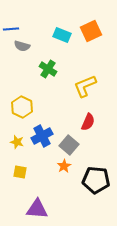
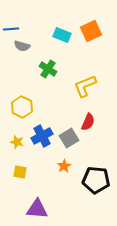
gray square: moved 7 px up; rotated 18 degrees clockwise
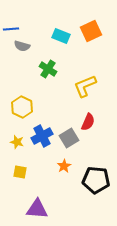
cyan rectangle: moved 1 px left, 1 px down
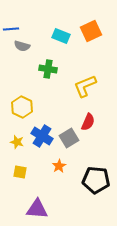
green cross: rotated 24 degrees counterclockwise
blue cross: rotated 30 degrees counterclockwise
orange star: moved 5 px left
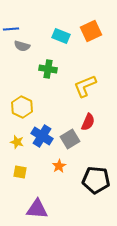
gray square: moved 1 px right, 1 px down
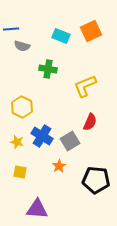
red semicircle: moved 2 px right
gray square: moved 2 px down
